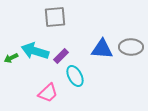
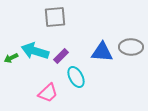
blue triangle: moved 3 px down
cyan ellipse: moved 1 px right, 1 px down
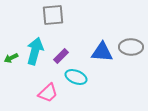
gray square: moved 2 px left, 2 px up
cyan arrow: rotated 88 degrees clockwise
cyan ellipse: rotated 40 degrees counterclockwise
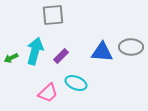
cyan ellipse: moved 6 px down
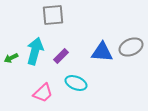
gray ellipse: rotated 25 degrees counterclockwise
pink trapezoid: moved 5 px left
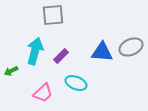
green arrow: moved 13 px down
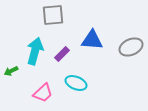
blue triangle: moved 10 px left, 12 px up
purple rectangle: moved 1 px right, 2 px up
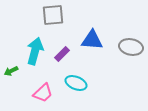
gray ellipse: rotated 35 degrees clockwise
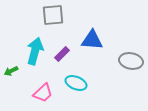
gray ellipse: moved 14 px down
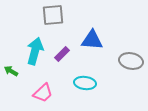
green arrow: rotated 56 degrees clockwise
cyan ellipse: moved 9 px right; rotated 15 degrees counterclockwise
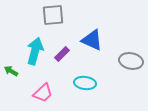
blue triangle: rotated 20 degrees clockwise
